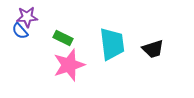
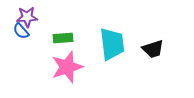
blue semicircle: moved 1 px right
green rectangle: rotated 30 degrees counterclockwise
pink star: moved 2 px left, 2 px down
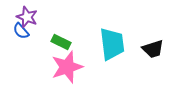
purple star: rotated 25 degrees clockwise
green rectangle: moved 2 px left, 4 px down; rotated 30 degrees clockwise
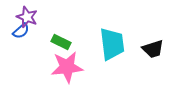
blue semicircle: rotated 90 degrees counterclockwise
pink star: rotated 12 degrees clockwise
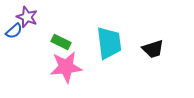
blue semicircle: moved 7 px left
cyan trapezoid: moved 3 px left, 1 px up
pink star: moved 1 px left
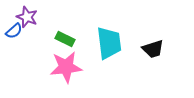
green rectangle: moved 4 px right, 3 px up
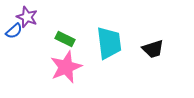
pink star: rotated 16 degrees counterclockwise
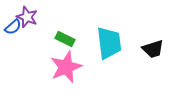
blue semicircle: moved 1 px left, 4 px up
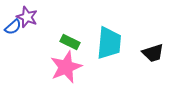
green rectangle: moved 5 px right, 3 px down
cyan trapezoid: rotated 12 degrees clockwise
black trapezoid: moved 4 px down
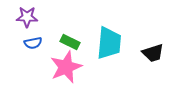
purple star: rotated 20 degrees counterclockwise
blue semicircle: moved 20 px right, 16 px down; rotated 30 degrees clockwise
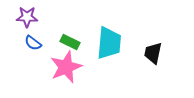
blue semicircle: rotated 48 degrees clockwise
black trapezoid: rotated 120 degrees clockwise
